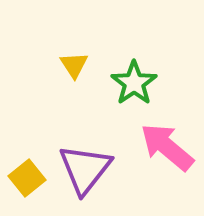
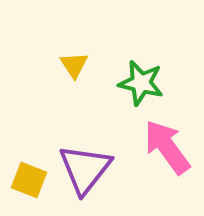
green star: moved 7 px right; rotated 24 degrees counterclockwise
pink arrow: rotated 14 degrees clockwise
yellow square: moved 2 px right, 2 px down; rotated 30 degrees counterclockwise
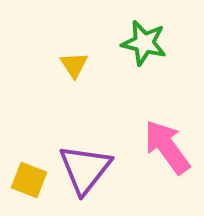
green star: moved 3 px right, 40 px up
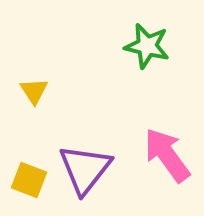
green star: moved 3 px right, 3 px down
yellow triangle: moved 40 px left, 26 px down
pink arrow: moved 8 px down
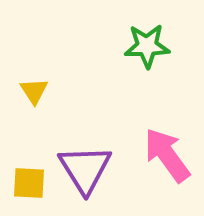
green star: rotated 15 degrees counterclockwise
purple triangle: rotated 10 degrees counterclockwise
yellow square: moved 3 px down; rotated 18 degrees counterclockwise
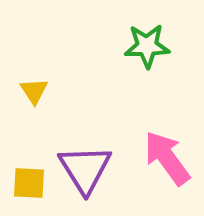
pink arrow: moved 3 px down
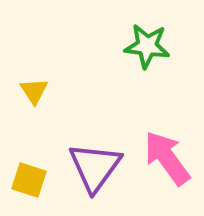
green star: rotated 9 degrees clockwise
purple triangle: moved 10 px right, 2 px up; rotated 8 degrees clockwise
yellow square: moved 3 px up; rotated 15 degrees clockwise
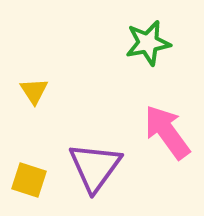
green star: moved 1 px right, 3 px up; rotated 18 degrees counterclockwise
pink arrow: moved 26 px up
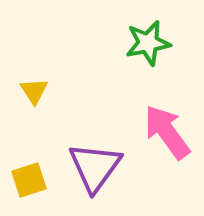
yellow square: rotated 36 degrees counterclockwise
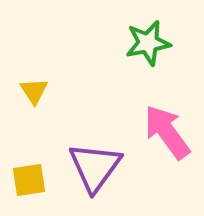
yellow square: rotated 9 degrees clockwise
